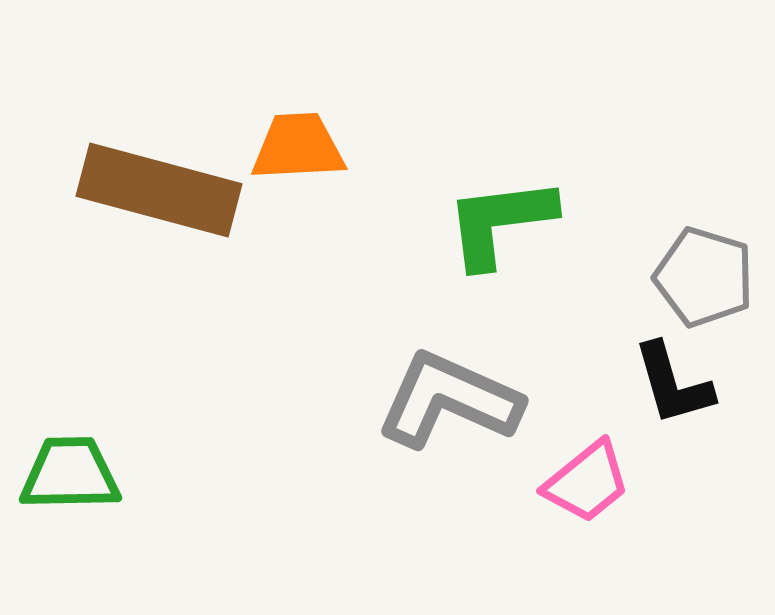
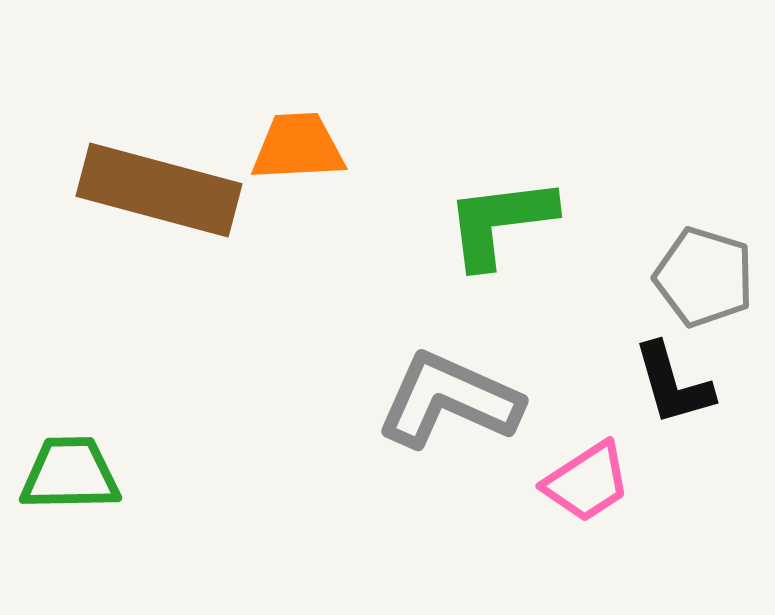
pink trapezoid: rotated 6 degrees clockwise
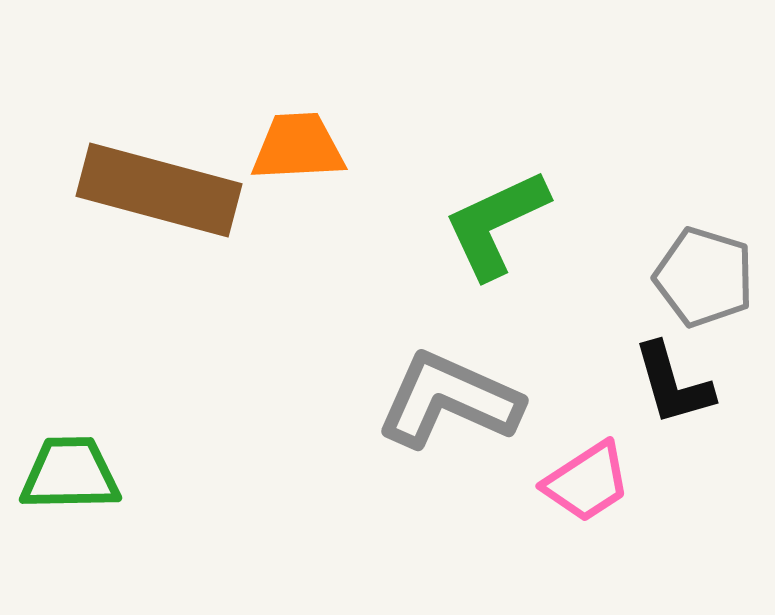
green L-shape: moved 4 px left, 2 px down; rotated 18 degrees counterclockwise
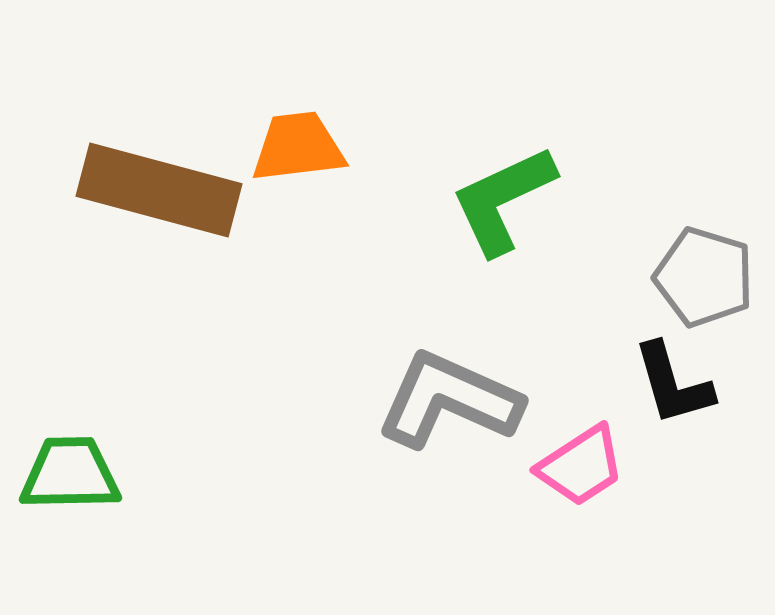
orange trapezoid: rotated 4 degrees counterclockwise
green L-shape: moved 7 px right, 24 px up
pink trapezoid: moved 6 px left, 16 px up
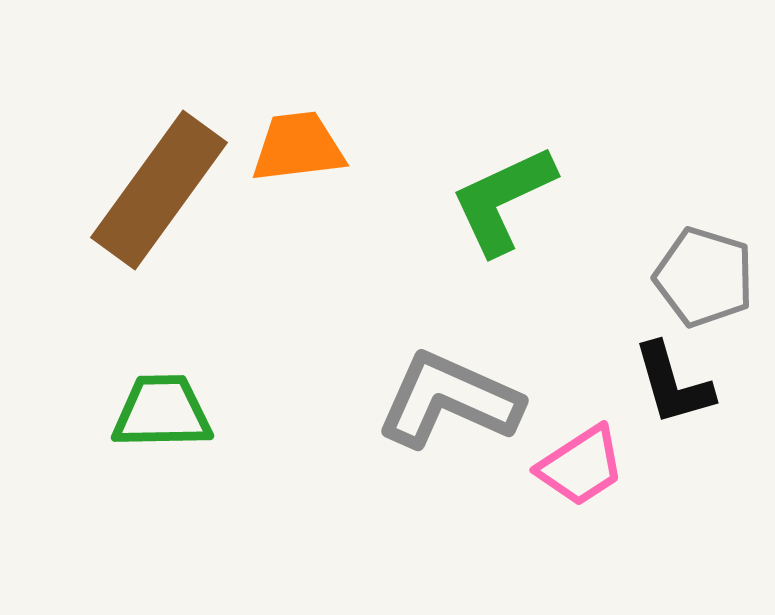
brown rectangle: rotated 69 degrees counterclockwise
green trapezoid: moved 92 px right, 62 px up
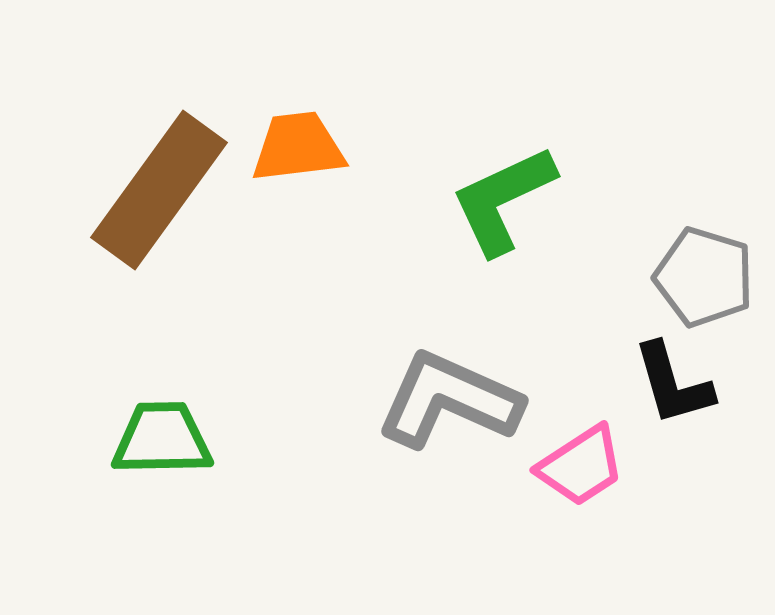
green trapezoid: moved 27 px down
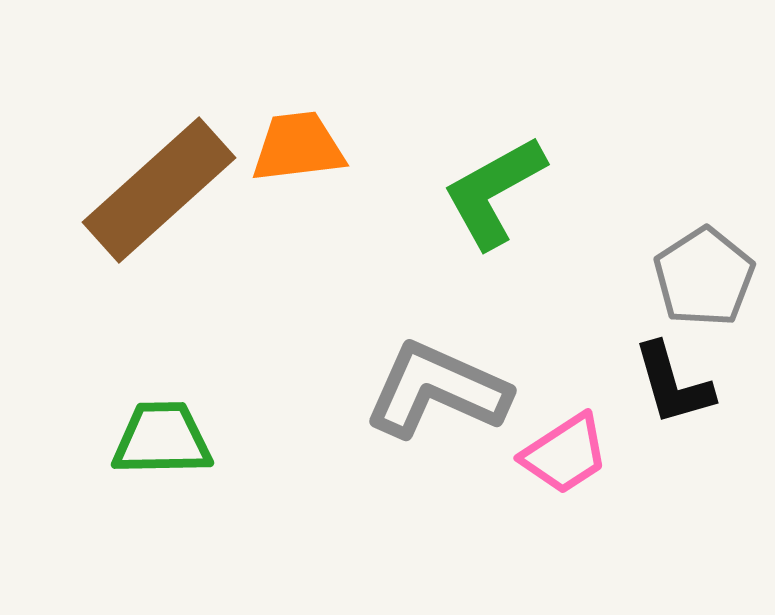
brown rectangle: rotated 12 degrees clockwise
green L-shape: moved 9 px left, 8 px up; rotated 4 degrees counterclockwise
gray pentagon: rotated 22 degrees clockwise
gray L-shape: moved 12 px left, 10 px up
pink trapezoid: moved 16 px left, 12 px up
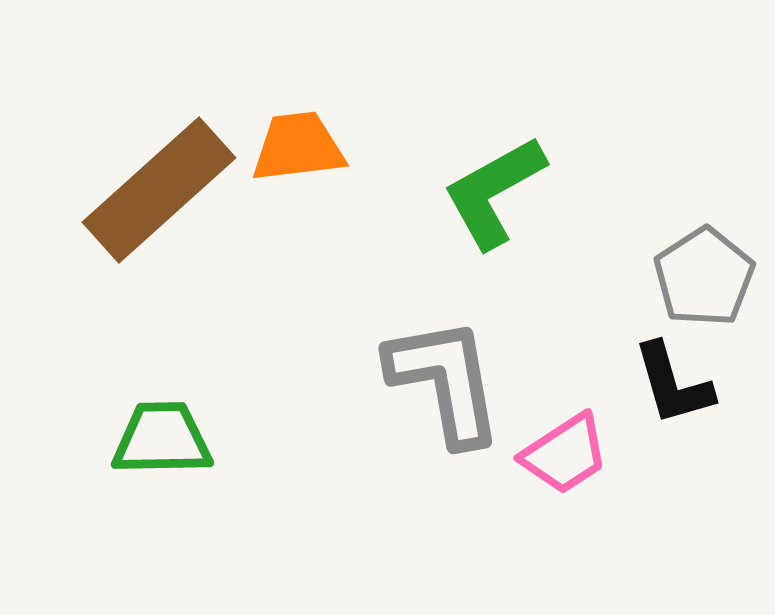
gray L-shape: moved 8 px right, 9 px up; rotated 56 degrees clockwise
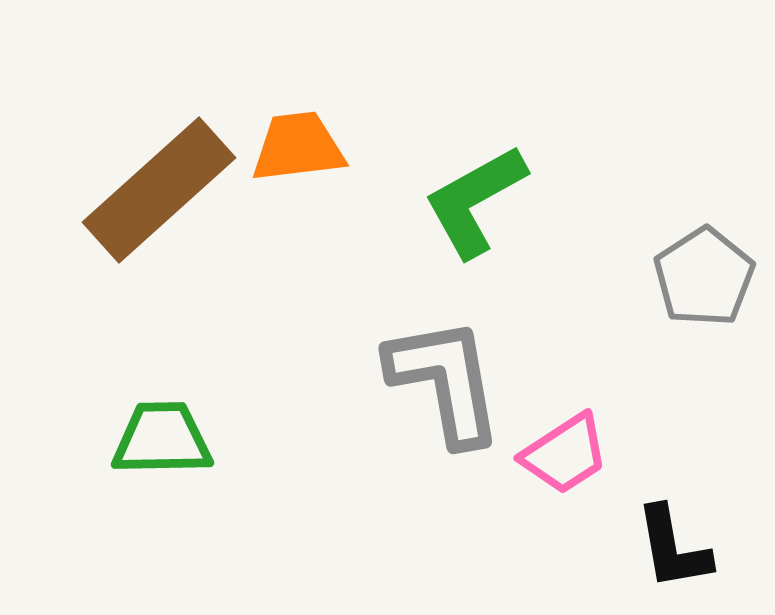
green L-shape: moved 19 px left, 9 px down
black L-shape: moved 164 px down; rotated 6 degrees clockwise
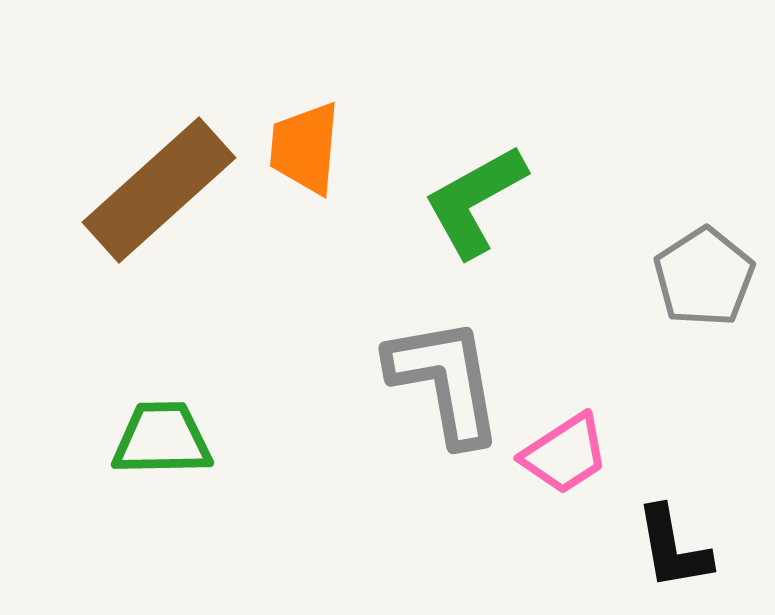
orange trapezoid: moved 7 px right, 1 px down; rotated 78 degrees counterclockwise
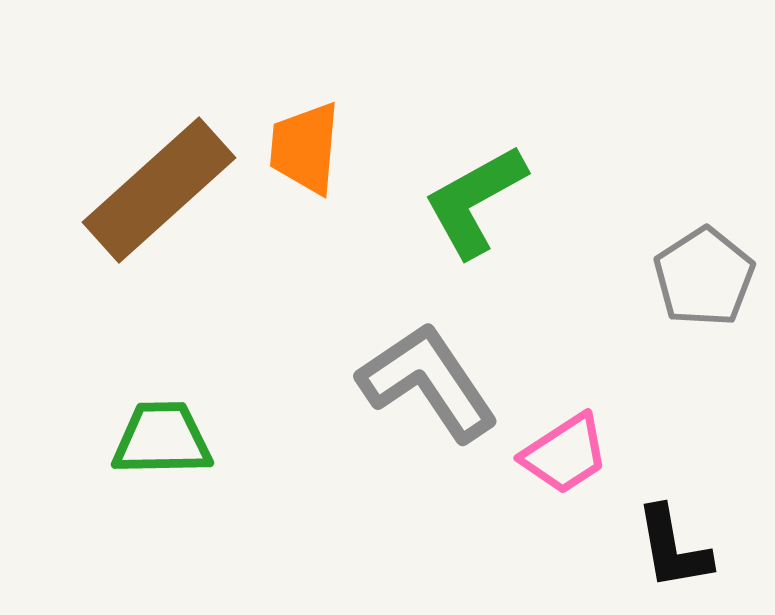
gray L-shape: moved 17 px left, 1 px down; rotated 24 degrees counterclockwise
